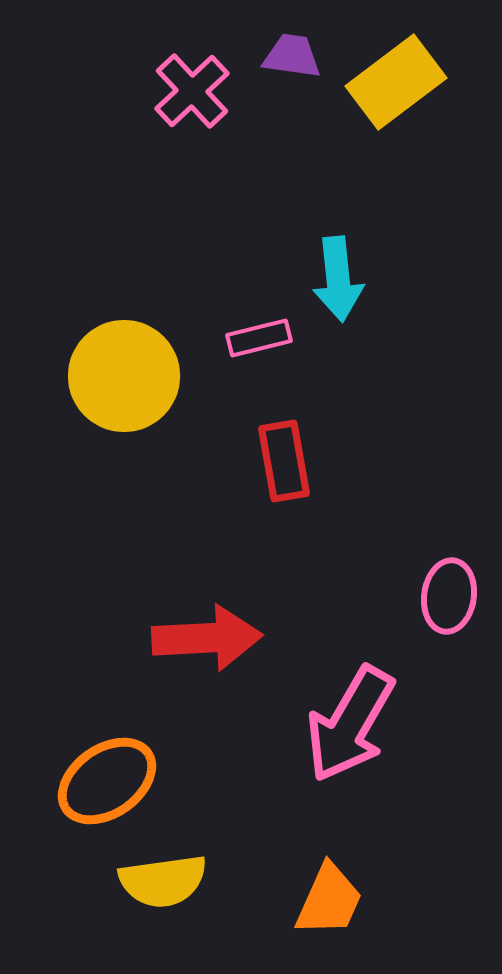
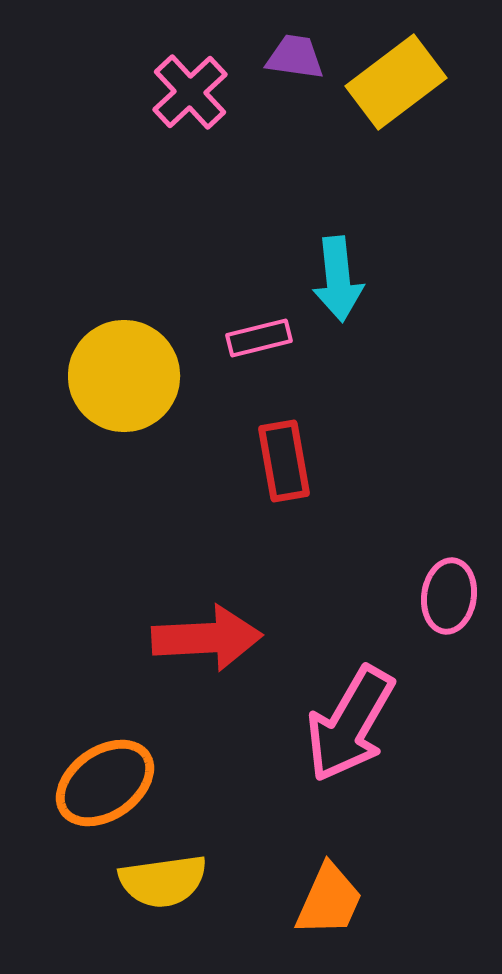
purple trapezoid: moved 3 px right, 1 px down
pink cross: moved 2 px left, 1 px down
orange ellipse: moved 2 px left, 2 px down
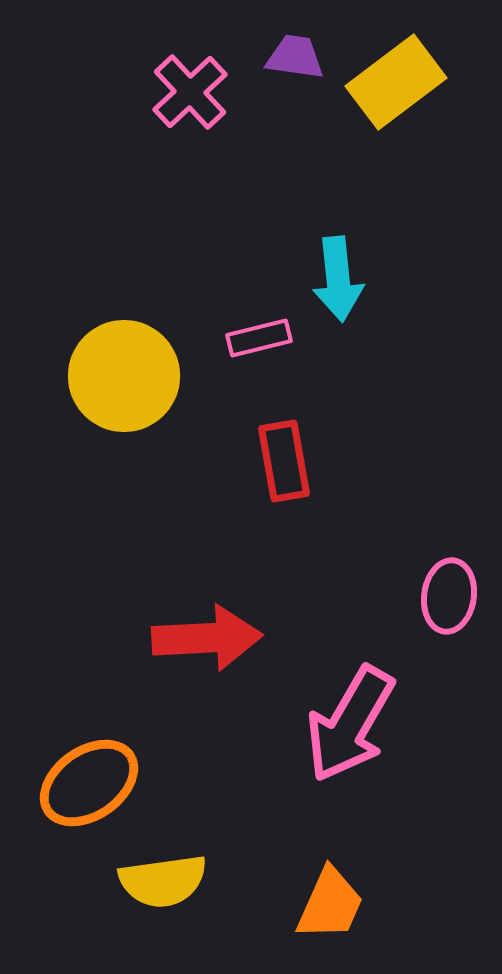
orange ellipse: moved 16 px left
orange trapezoid: moved 1 px right, 4 px down
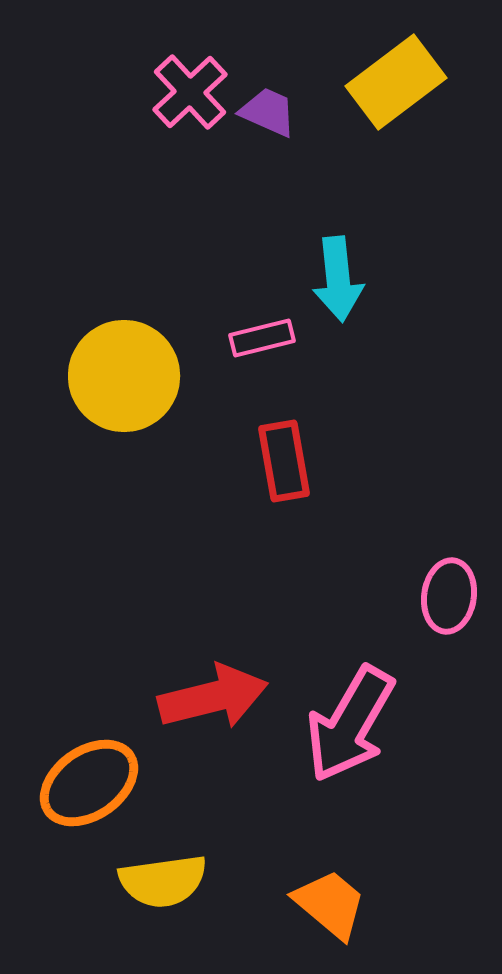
purple trapezoid: moved 27 px left, 55 px down; rotated 16 degrees clockwise
pink rectangle: moved 3 px right
red arrow: moved 6 px right, 59 px down; rotated 11 degrees counterclockwise
orange trapezoid: rotated 74 degrees counterclockwise
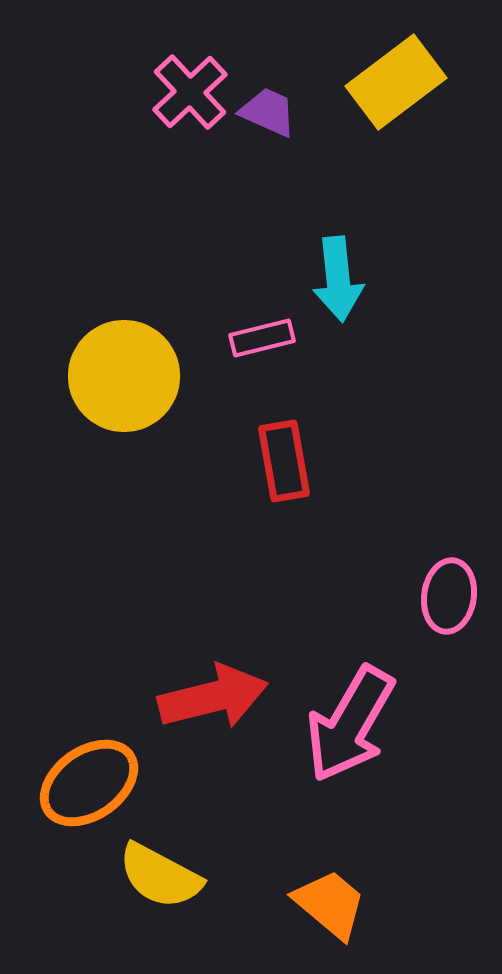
yellow semicircle: moved 3 px left, 5 px up; rotated 36 degrees clockwise
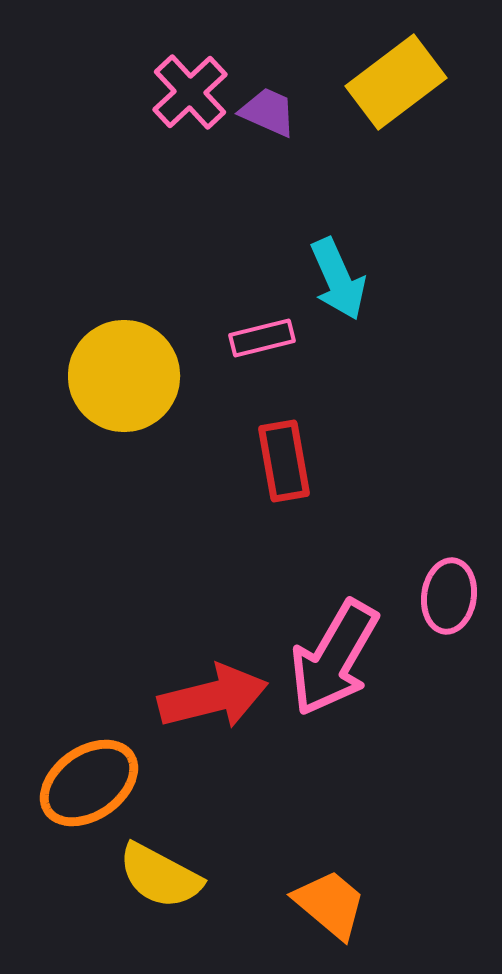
cyan arrow: rotated 18 degrees counterclockwise
pink arrow: moved 16 px left, 66 px up
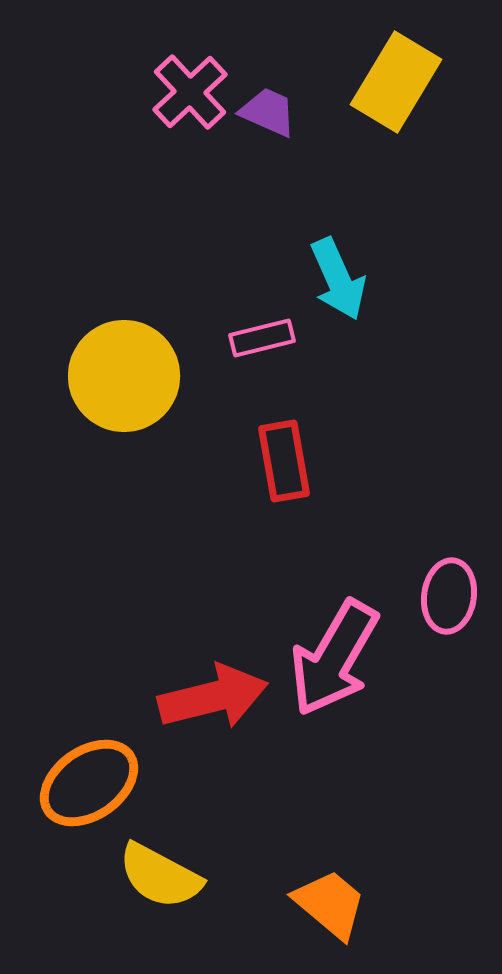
yellow rectangle: rotated 22 degrees counterclockwise
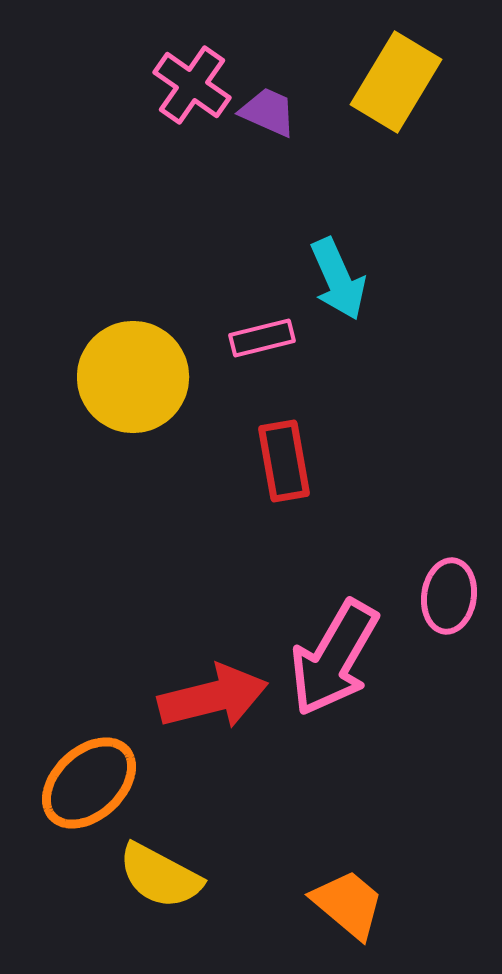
pink cross: moved 2 px right, 7 px up; rotated 12 degrees counterclockwise
yellow circle: moved 9 px right, 1 px down
orange ellipse: rotated 8 degrees counterclockwise
orange trapezoid: moved 18 px right
